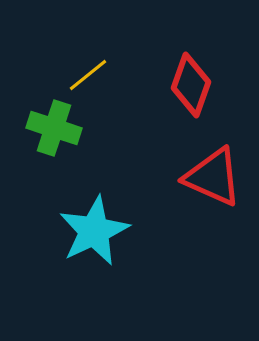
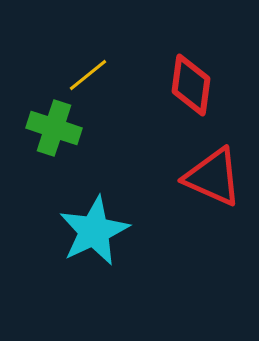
red diamond: rotated 12 degrees counterclockwise
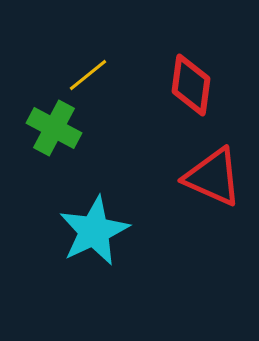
green cross: rotated 10 degrees clockwise
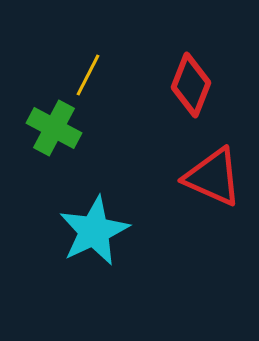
yellow line: rotated 24 degrees counterclockwise
red diamond: rotated 14 degrees clockwise
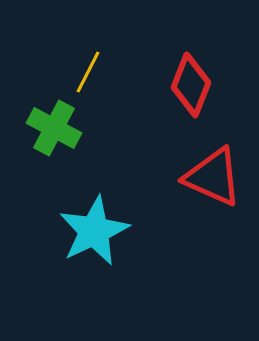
yellow line: moved 3 px up
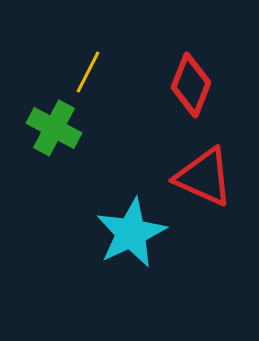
red triangle: moved 9 px left
cyan star: moved 37 px right, 2 px down
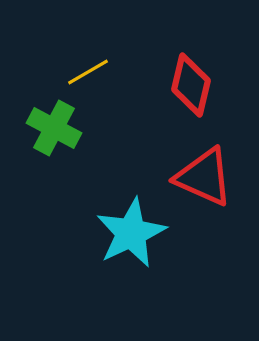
yellow line: rotated 33 degrees clockwise
red diamond: rotated 8 degrees counterclockwise
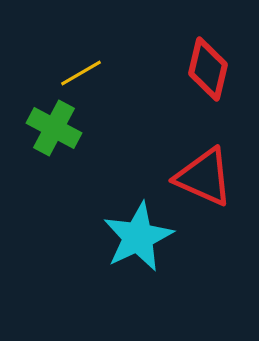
yellow line: moved 7 px left, 1 px down
red diamond: moved 17 px right, 16 px up
cyan star: moved 7 px right, 4 px down
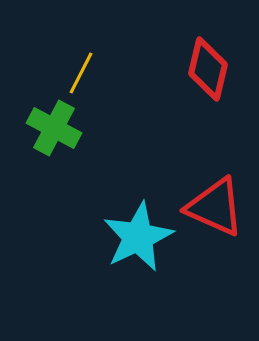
yellow line: rotated 33 degrees counterclockwise
red triangle: moved 11 px right, 30 px down
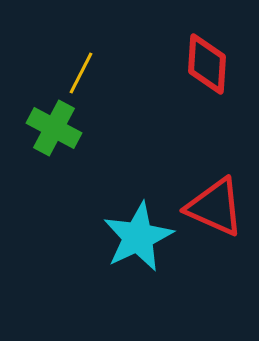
red diamond: moved 1 px left, 5 px up; rotated 10 degrees counterclockwise
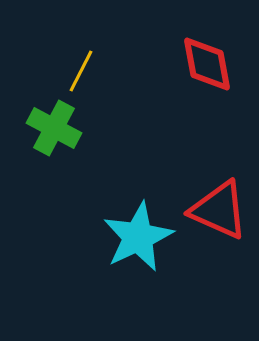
red diamond: rotated 14 degrees counterclockwise
yellow line: moved 2 px up
red triangle: moved 4 px right, 3 px down
